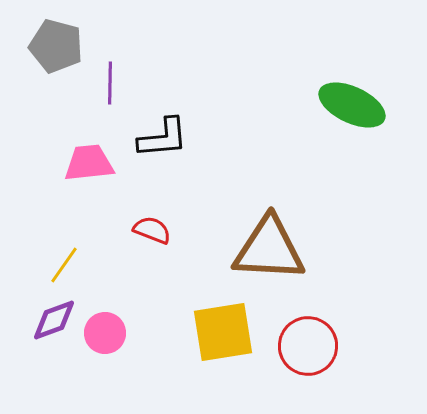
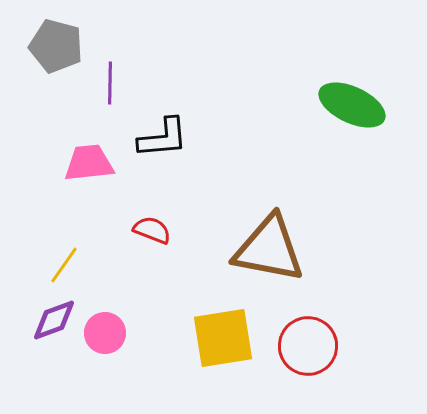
brown triangle: rotated 8 degrees clockwise
yellow square: moved 6 px down
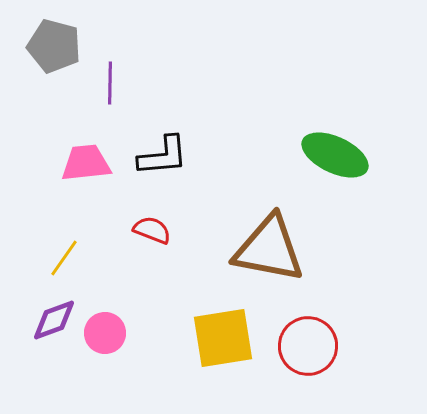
gray pentagon: moved 2 px left
green ellipse: moved 17 px left, 50 px down
black L-shape: moved 18 px down
pink trapezoid: moved 3 px left
yellow line: moved 7 px up
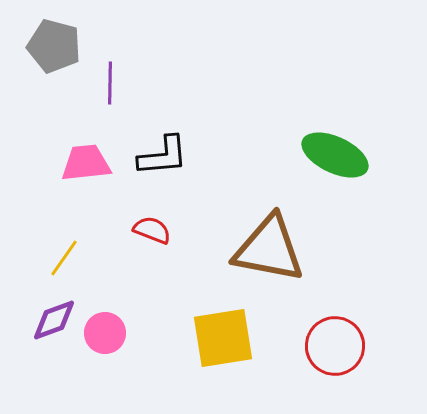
red circle: moved 27 px right
